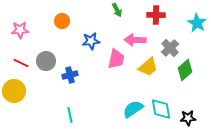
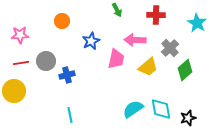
pink star: moved 5 px down
blue star: rotated 18 degrees counterclockwise
red line: rotated 35 degrees counterclockwise
blue cross: moved 3 px left
black star: rotated 14 degrees counterclockwise
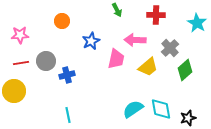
cyan line: moved 2 px left
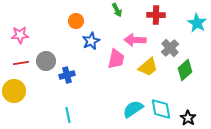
orange circle: moved 14 px right
black star: rotated 21 degrees counterclockwise
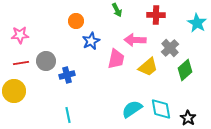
cyan semicircle: moved 1 px left
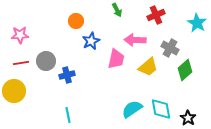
red cross: rotated 24 degrees counterclockwise
gray cross: rotated 18 degrees counterclockwise
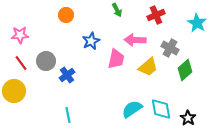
orange circle: moved 10 px left, 6 px up
red line: rotated 63 degrees clockwise
blue cross: rotated 21 degrees counterclockwise
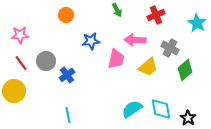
blue star: rotated 18 degrees clockwise
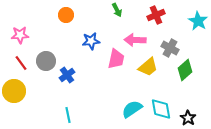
cyan star: moved 1 px right, 2 px up
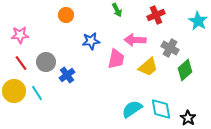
gray circle: moved 1 px down
cyan line: moved 31 px left, 22 px up; rotated 21 degrees counterclockwise
